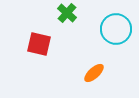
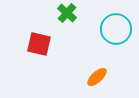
orange ellipse: moved 3 px right, 4 px down
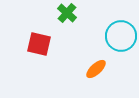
cyan circle: moved 5 px right, 7 px down
orange ellipse: moved 1 px left, 8 px up
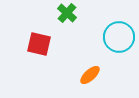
cyan circle: moved 2 px left, 1 px down
orange ellipse: moved 6 px left, 6 px down
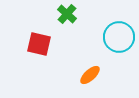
green cross: moved 1 px down
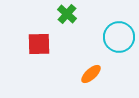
red square: rotated 15 degrees counterclockwise
orange ellipse: moved 1 px right, 1 px up
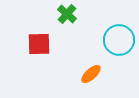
cyan circle: moved 3 px down
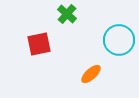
red square: rotated 10 degrees counterclockwise
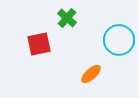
green cross: moved 4 px down
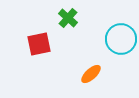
green cross: moved 1 px right
cyan circle: moved 2 px right, 1 px up
